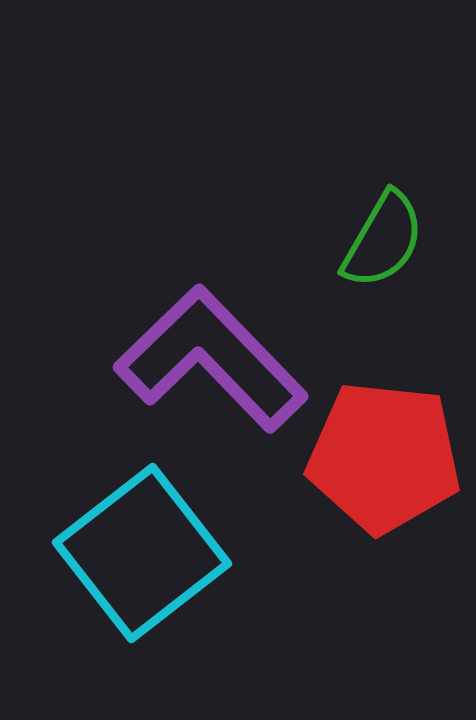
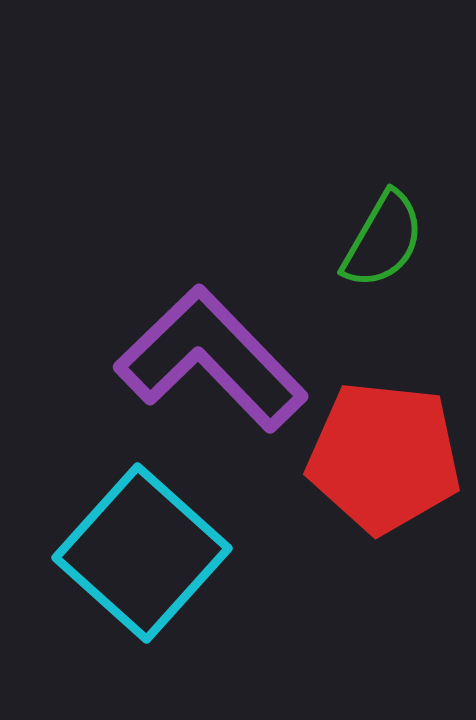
cyan square: rotated 10 degrees counterclockwise
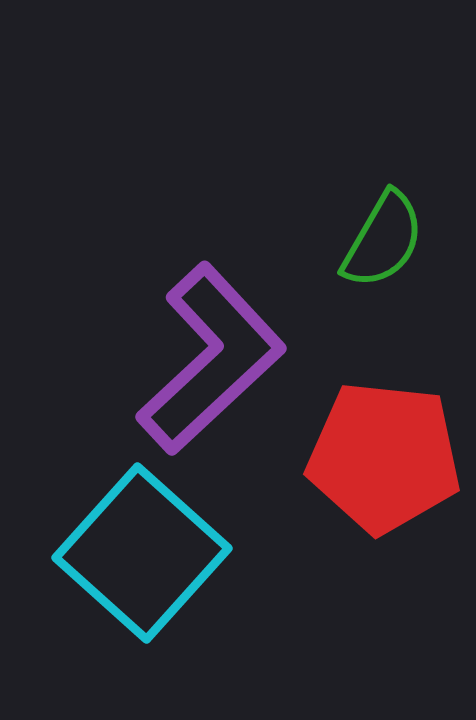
purple L-shape: rotated 91 degrees clockwise
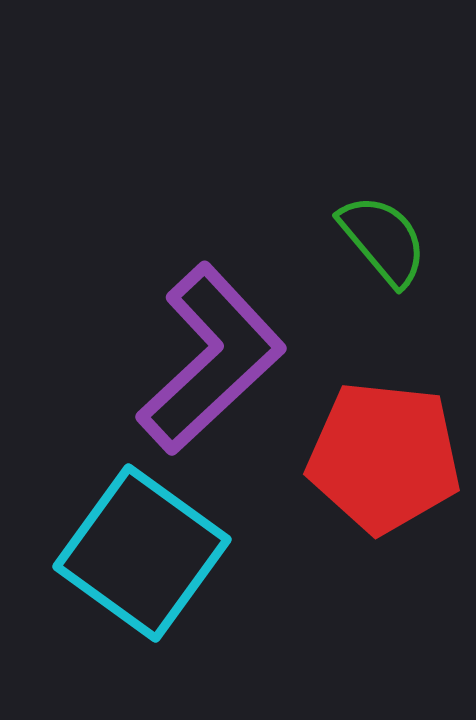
green semicircle: rotated 70 degrees counterclockwise
cyan square: rotated 6 degrees counterclockwise
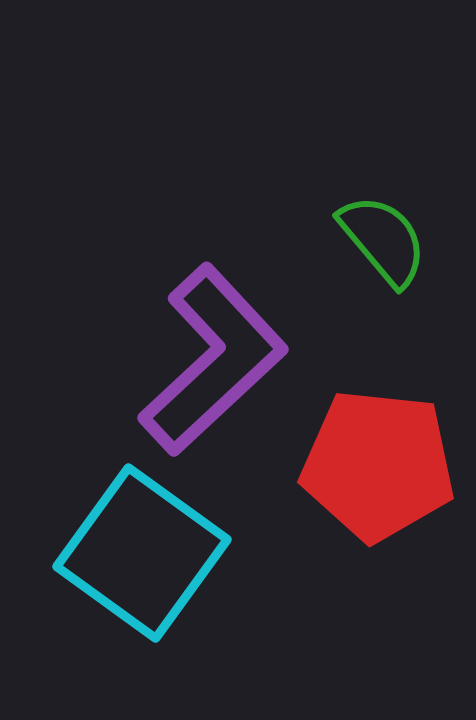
purple L-shape: moved 2 px right, 1 px down
red pentagon: moved 6 px left, 8 px down
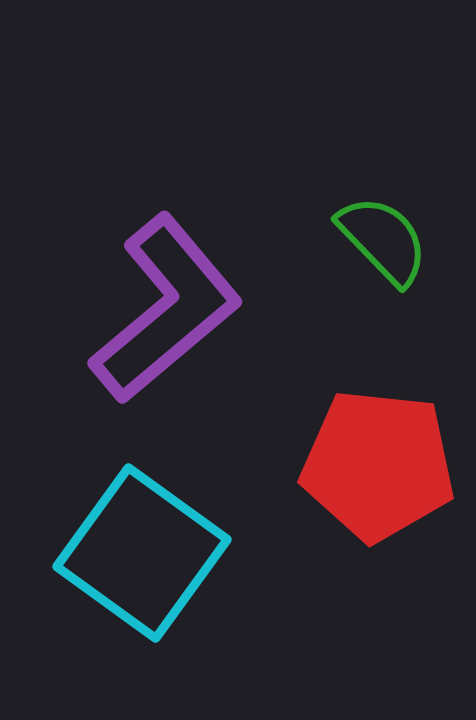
green semicircle: rotated 4 degrees counterclockwise
purple L-shape: moved 47 px left, 51 px up; rotated 3 degrees clockwise
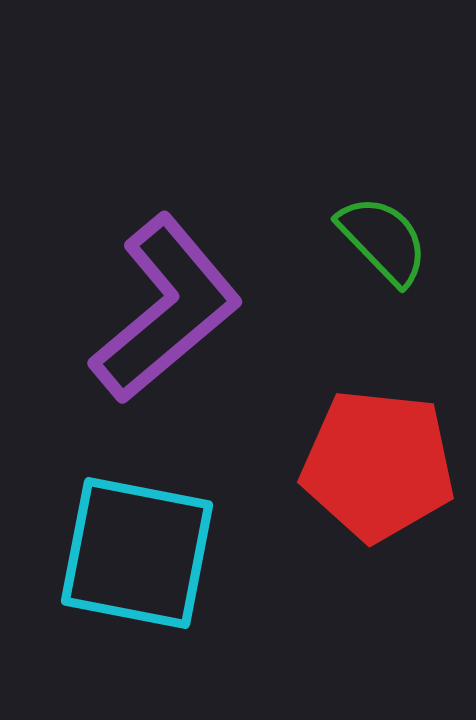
cyan square: moved 5 px left; rotated 25 degrees counterclockwise
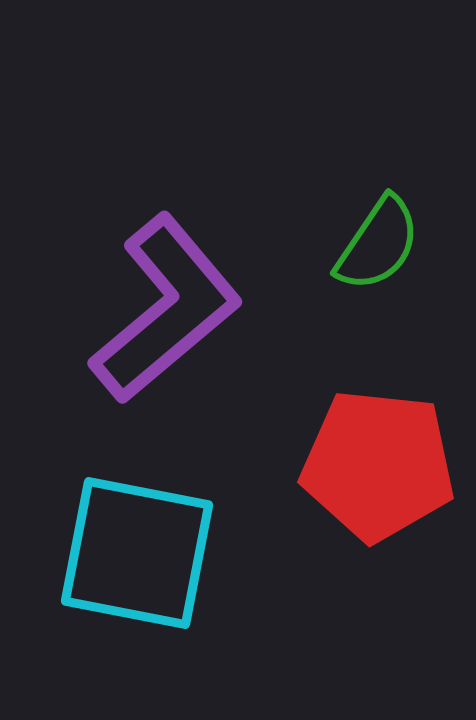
green semicircle: moved 5 px left, 4 px down; rotated 78 degrees clockwise
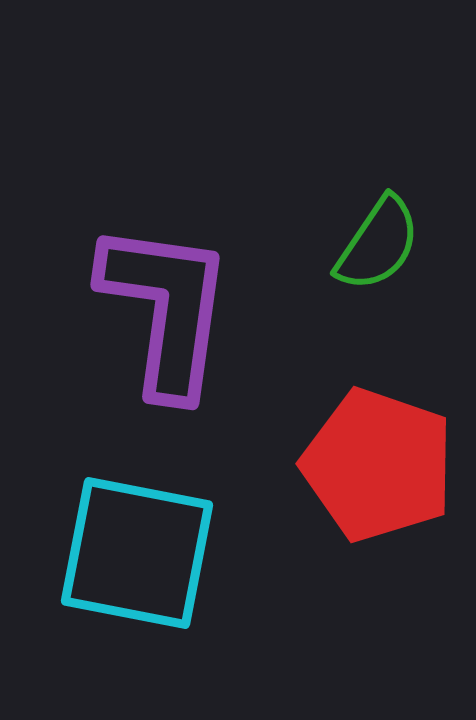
purple L-shape: rotated 42 degrees counterclockwise
red pentagon: rotated 13 degrees clockwise
